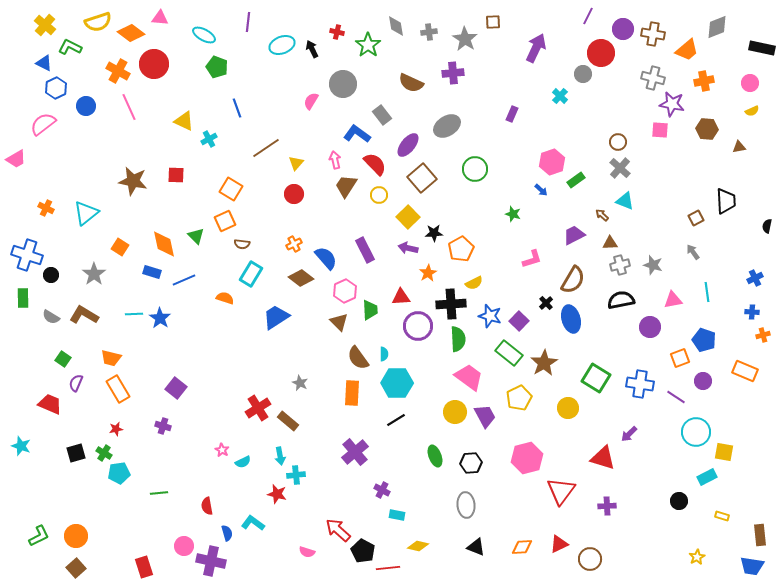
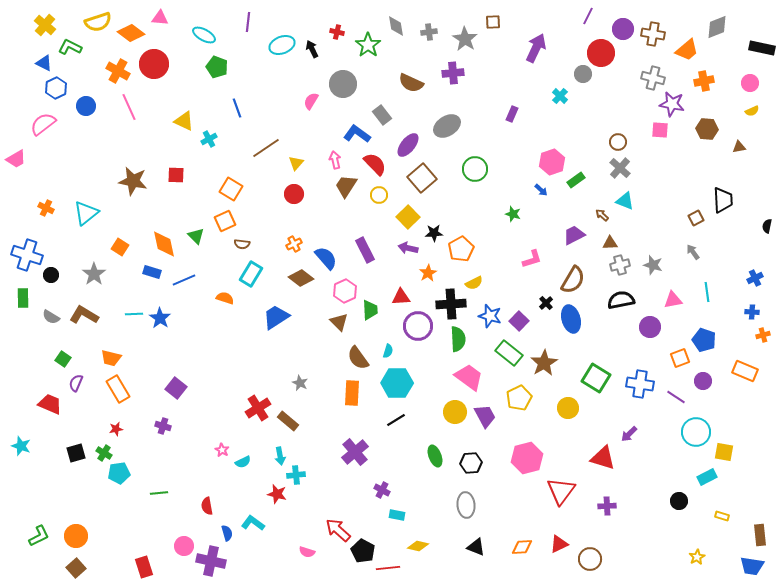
black trapezoid at (726, 201): moved 3 px left, 1 px up
cyan semicircle at (384, 354): moved 4 px right, 3 px up; rotated 16 degrees clockwise
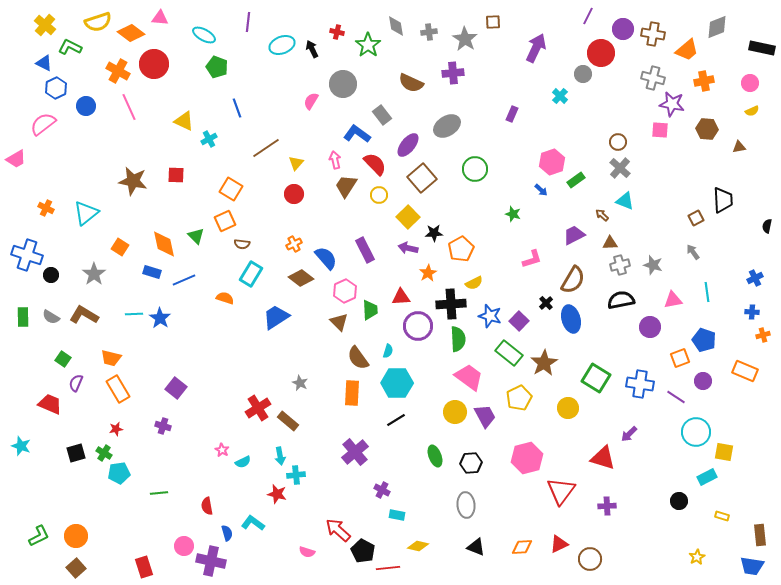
green rectangle at (23, 298): moved 19 px down
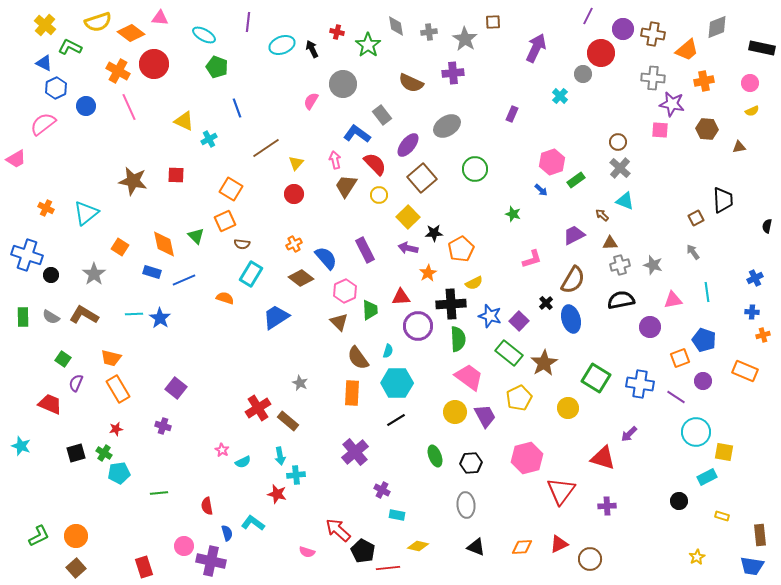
gray cross at (653, 78): rotated 10 degrees counterclockwise
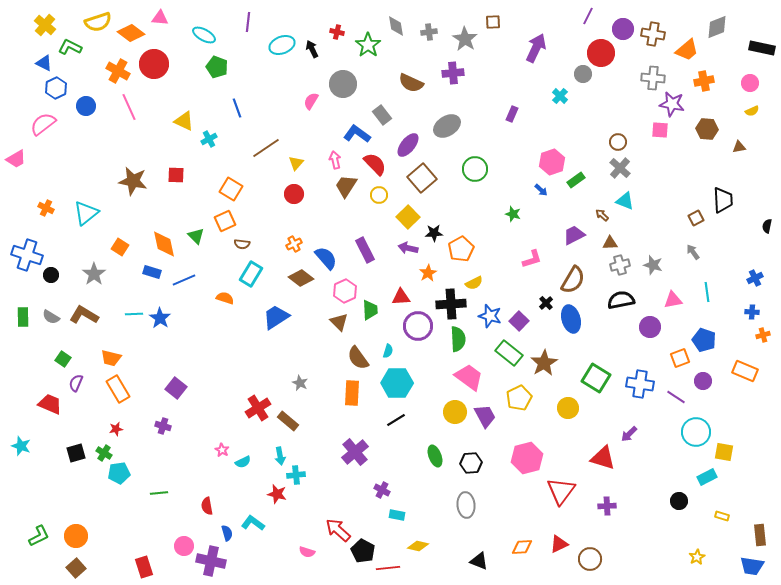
black triangle at (476, 547): moved 3 px right, 14 px down
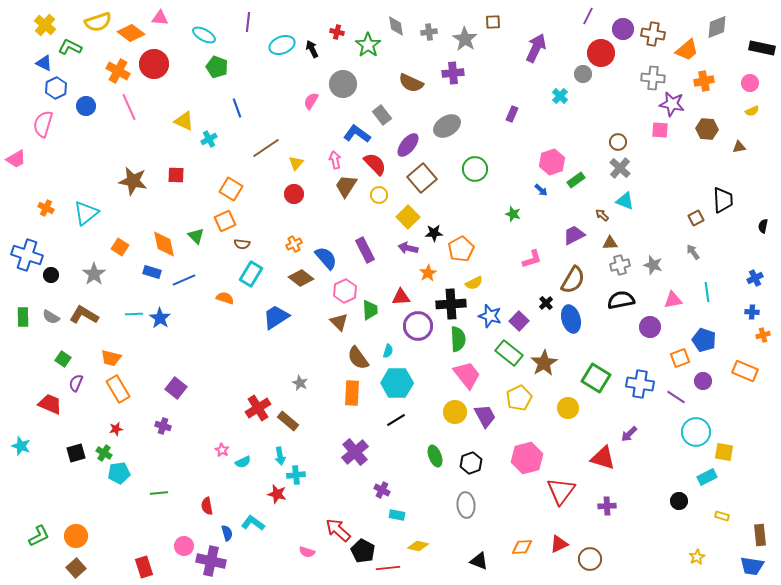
pink semicircle at (43, 124): rotated 36 degrees counterclockwise
black semicircle at (767, 226): moved 4 px left
pink trapezoid at (469, 377): moved 2 px left, 2 px up; rotated 16 degrees clockwise
black hexagon at (471, 463): rotated 15 degrees counterclockwise
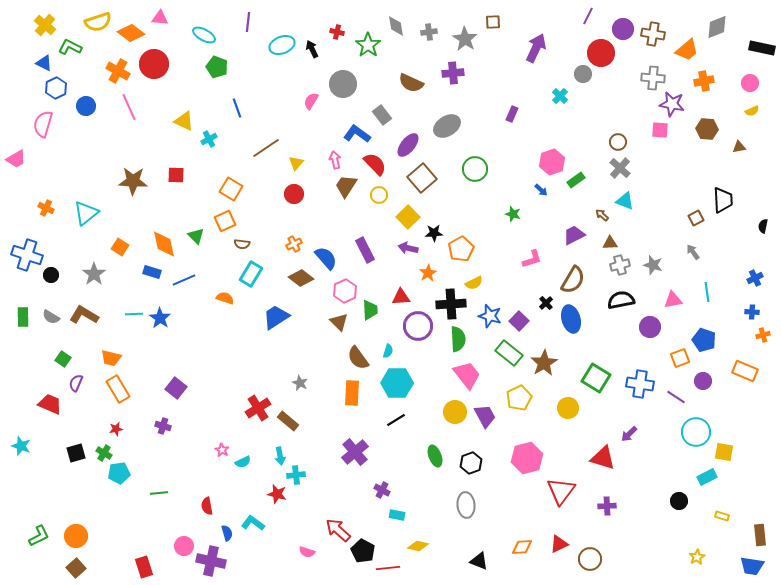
brown star at (133, 181): rotated 8 degrees counterclockwise
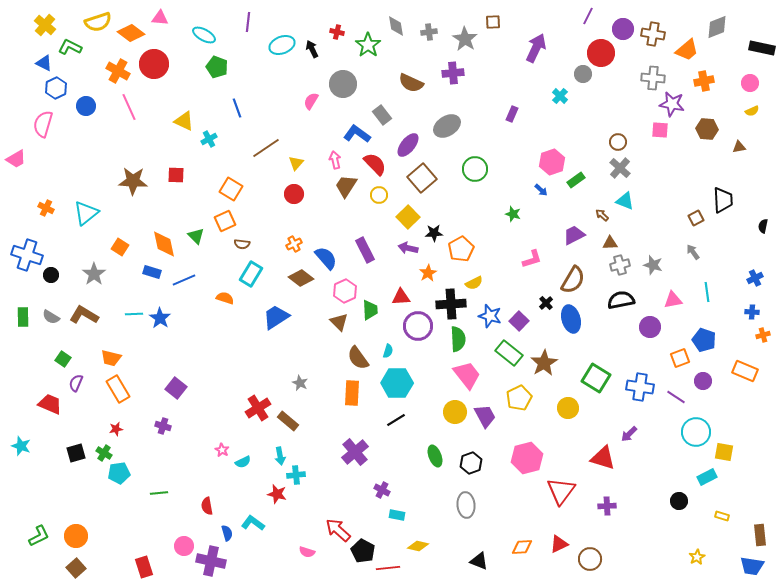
blue cross at (640, 384): moved 3 px down
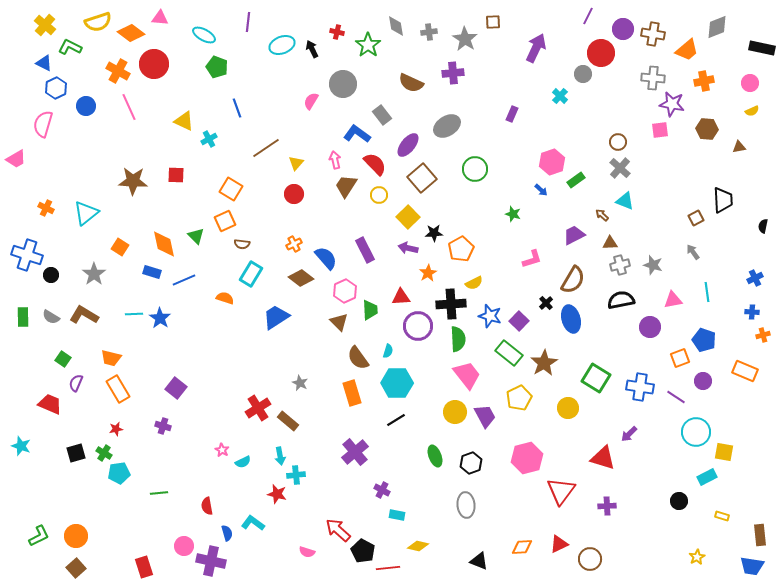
pink square at (660, 130): rotated 12 degrees counterclockwise
orange rectangle at (352, 393): rotated 20 degrees counterclockwise
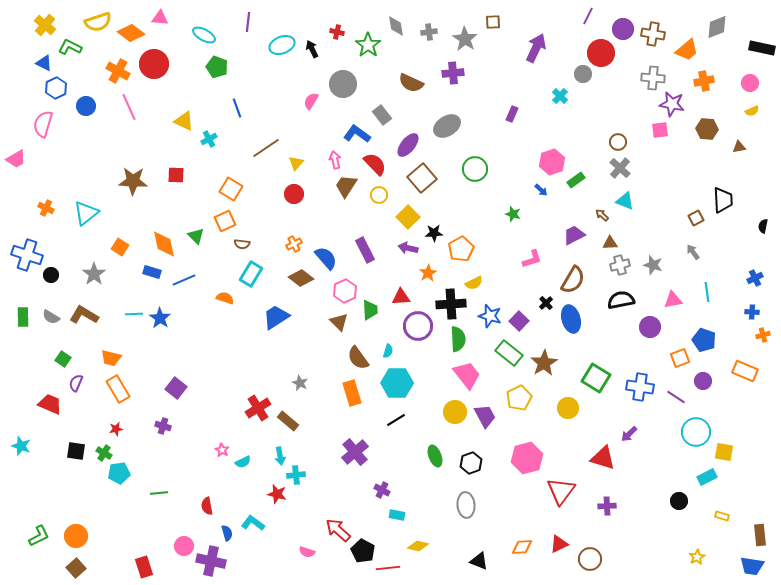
black square at (76, 453): moved 2 px up; rotated 24 degrees clockwise
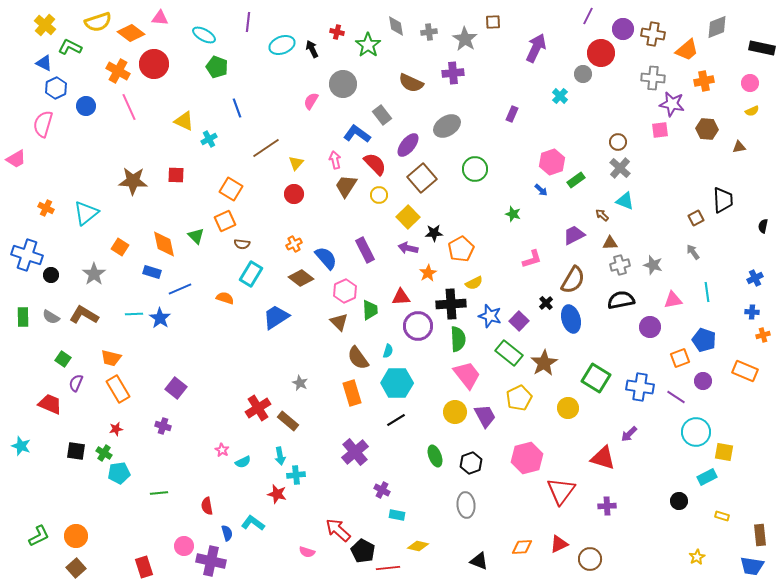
blue line at (184, 280): moved 4 px left, 9 px down
